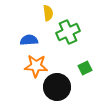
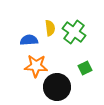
yellow semicircle: moved 2 px right, 15 px down
green cross: moved 6 px right; rotated 30 degrees counterclockwise
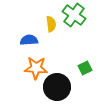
yellow semicircle: moved 1 px right, 4 px up
green cross: moved 17 px up
orange star: moved 2 px down
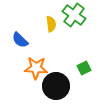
blue semicircle: moved 9 px left; rotated 132 degrees counterclockwise
green square: moved 1 px left
black circle: moved 1 px left, 1 px up
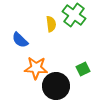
green square: moved 1 px left, 1 px down
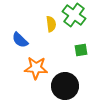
green square: moved 2 px left, 19 px up; rotated 16 degrees clockwise
black circle: moved 9 px right
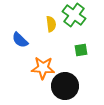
orange star: moved 7 px right
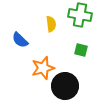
green cross: moved 6 px right; rotated 25 degrees counterclockwise
green square: rotated 24 degrees clockwise
orange star: rotated 20 degrees counterclockwise
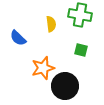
blue semicircle: moved 2 px left, 2 px up
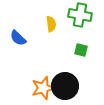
orange star: moved 20 px down
